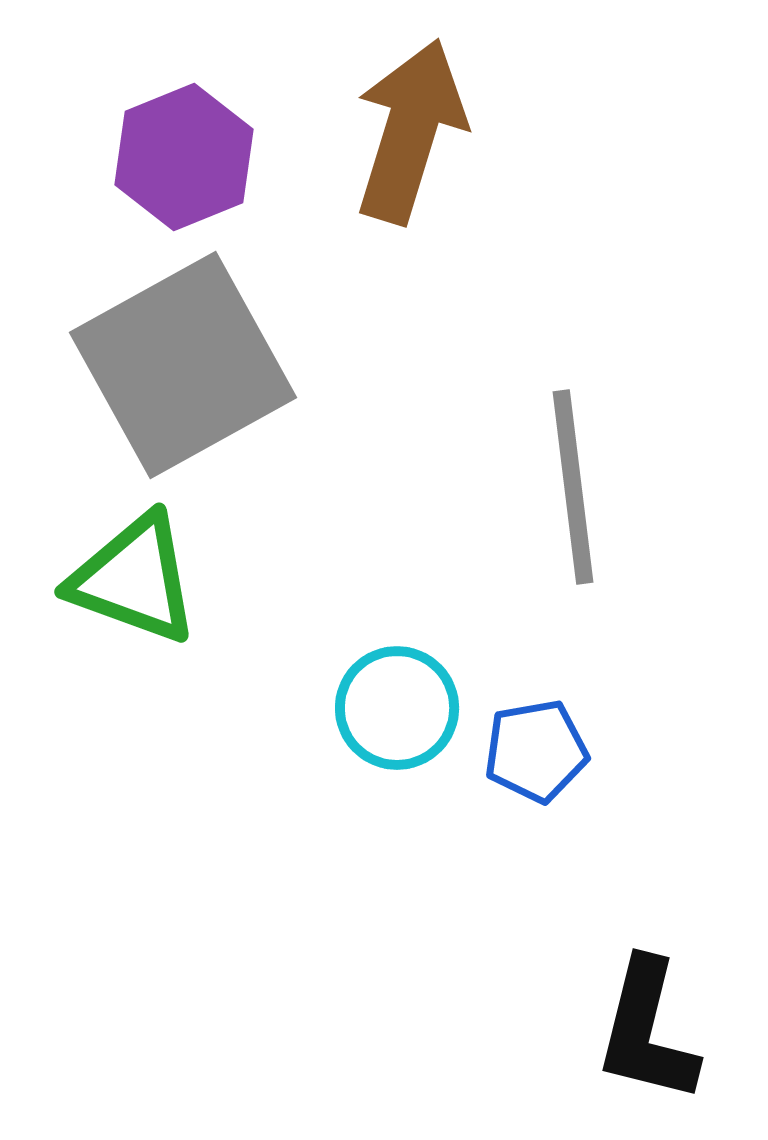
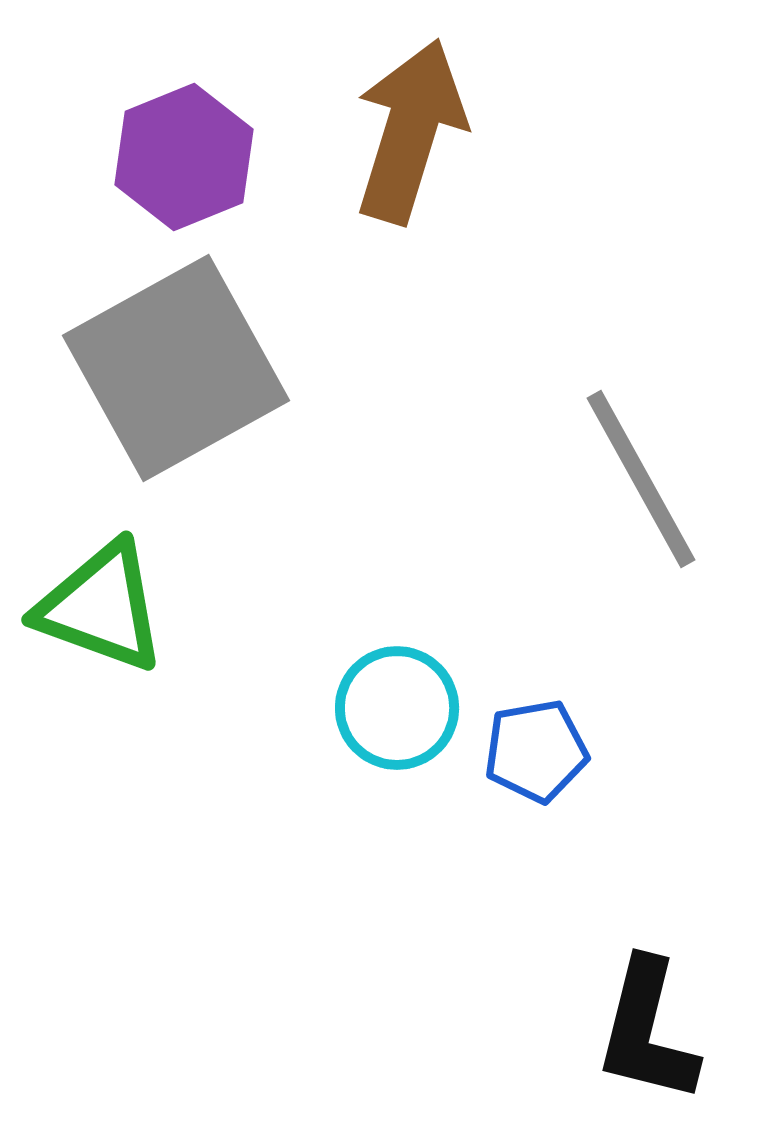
gray square: moved 7 px left, 3 px down
gray line: moved 68 px right, 8 px up; rotated 22 degrees counterclockwise
green triangle: moved 33 px left, 28 px down
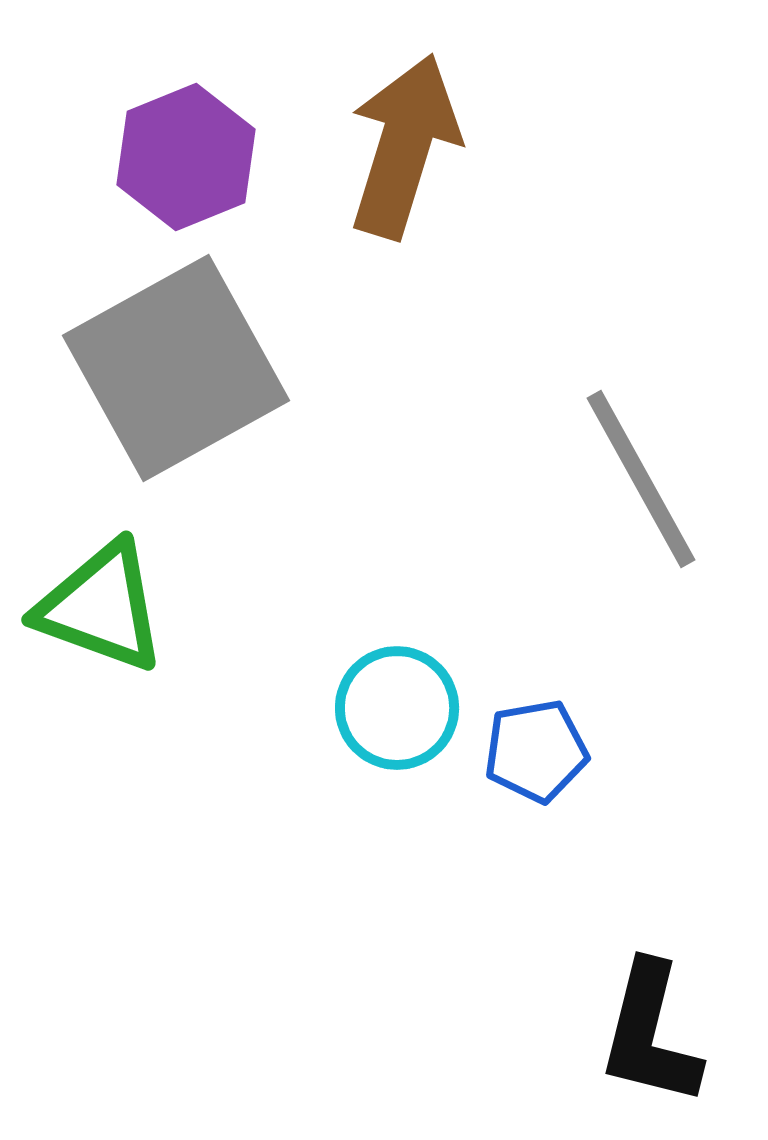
brown arrow: moved 6 px left, 15 px down
purple hexagon: moved 2 px right
black L-shape: moved 3 px right, 3 px down
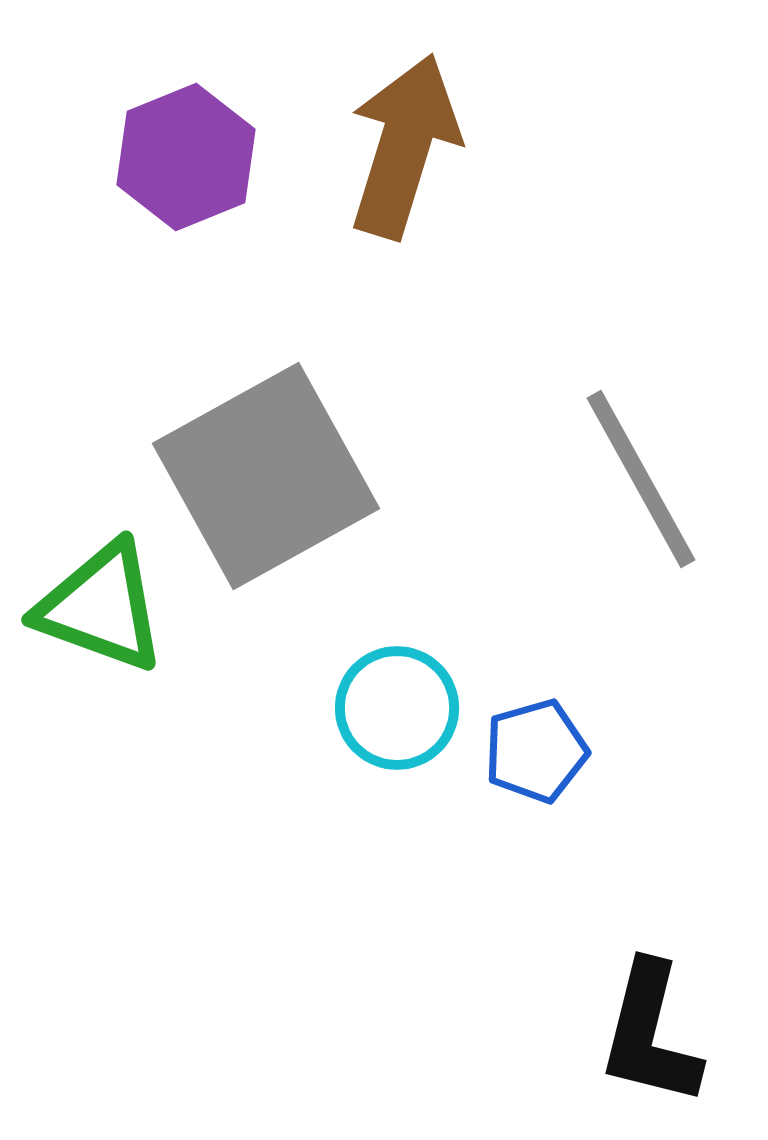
gray square: moved 90 px right, 108 px down
blue pentagon: rotated 6 degrees counterclockwise
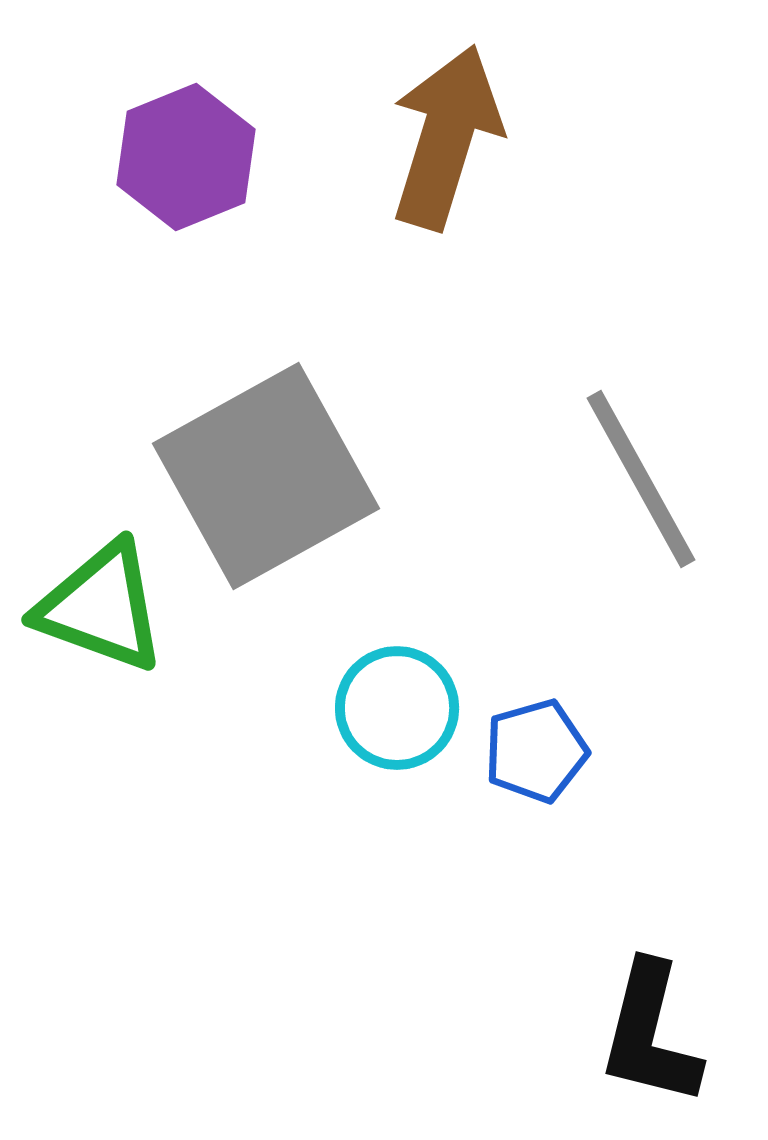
brown arrow: moved 42 px right, 9 px up
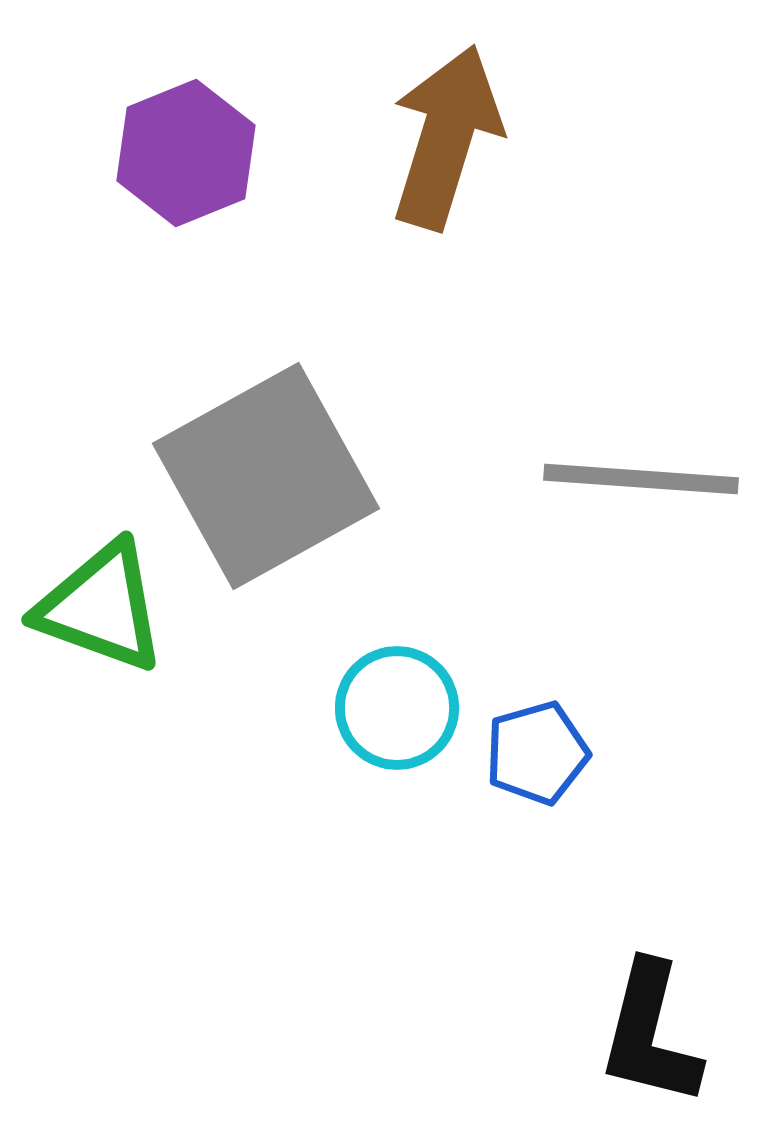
purple hexagon: moved 4 px up
gray line: rotated 57 degrees counterclockwise
blue pentagon: moved 1 px right, 2 px down
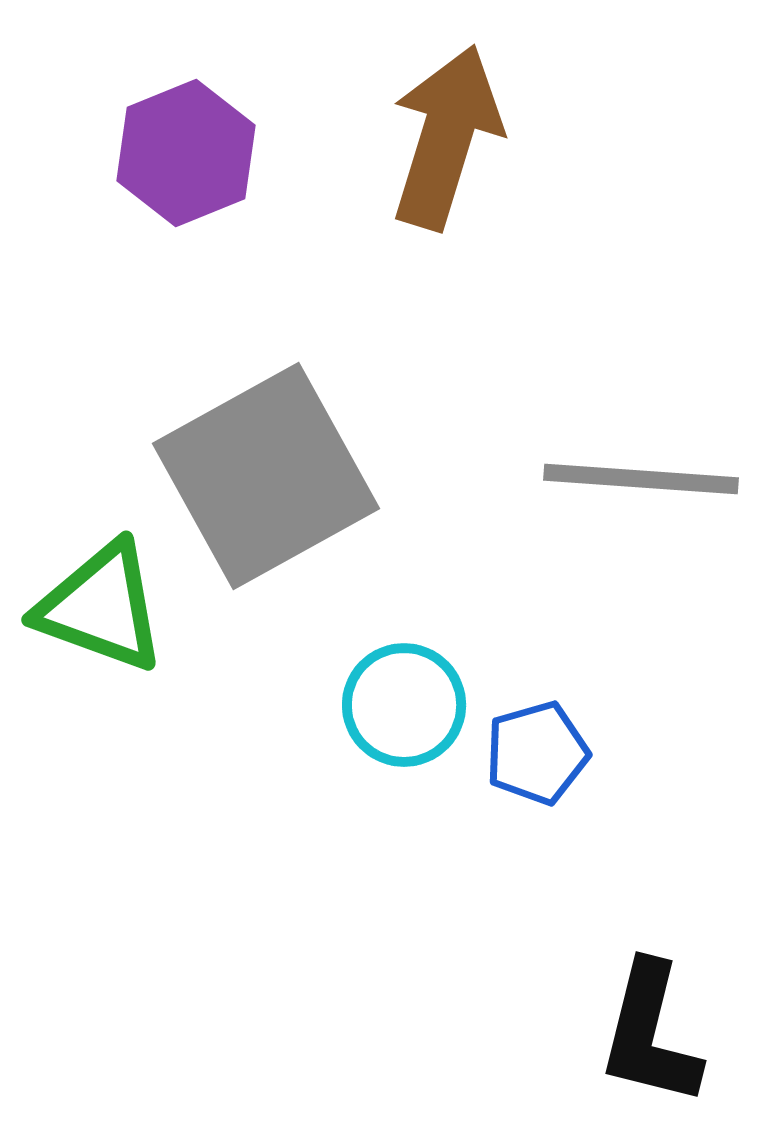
cyan circle: moved 7 px right, 3 px up
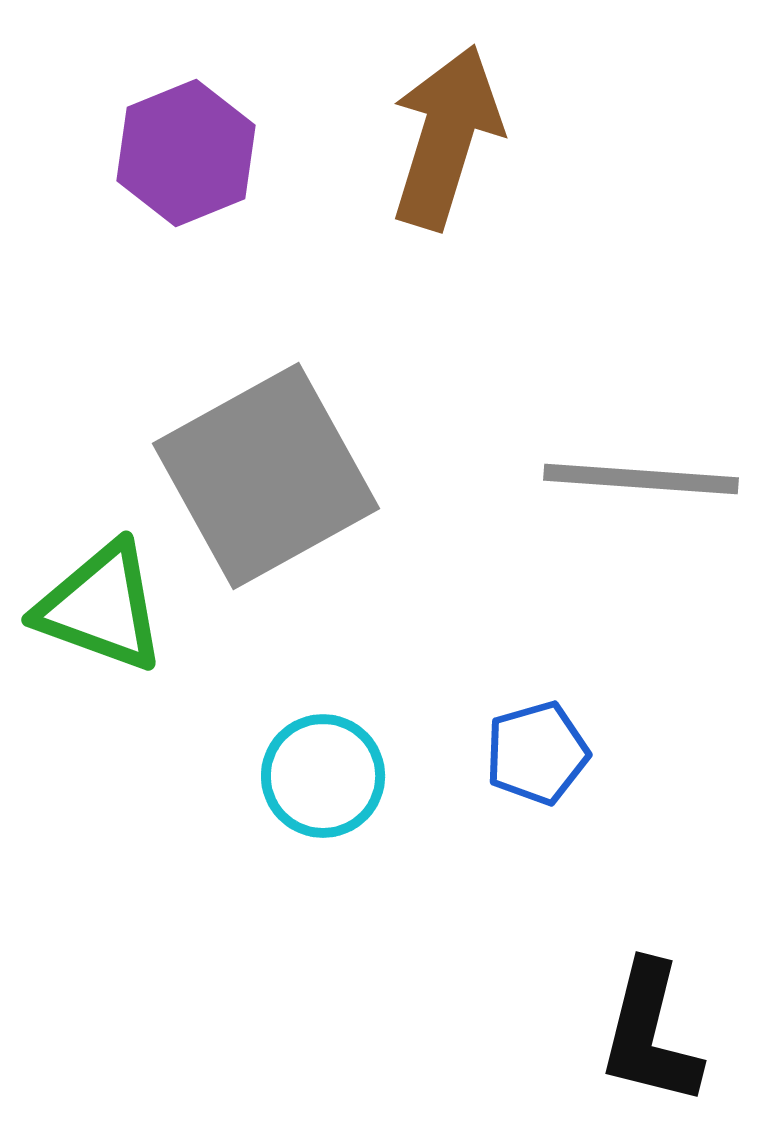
cyan circle: moved 81 px left, 71 px down
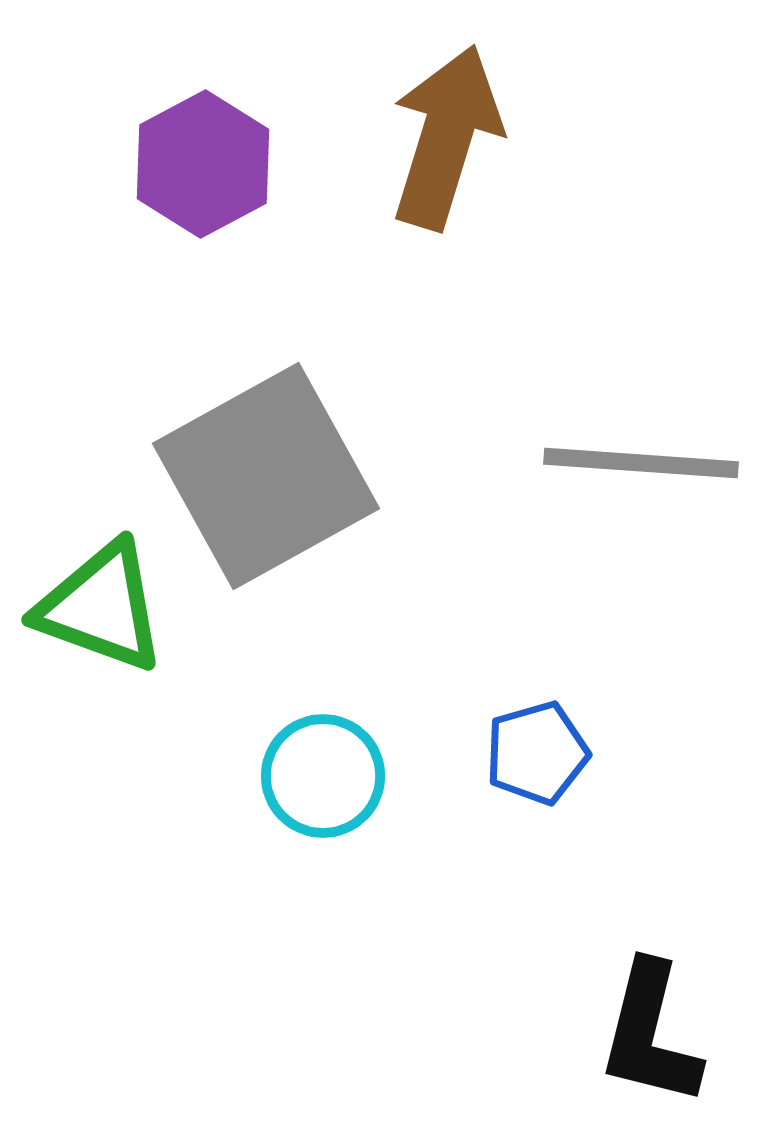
purple hexagon: moved 17 px right, 11 px down; rotated 6 degrees counterclockwise
gray line: moved 16 px up
